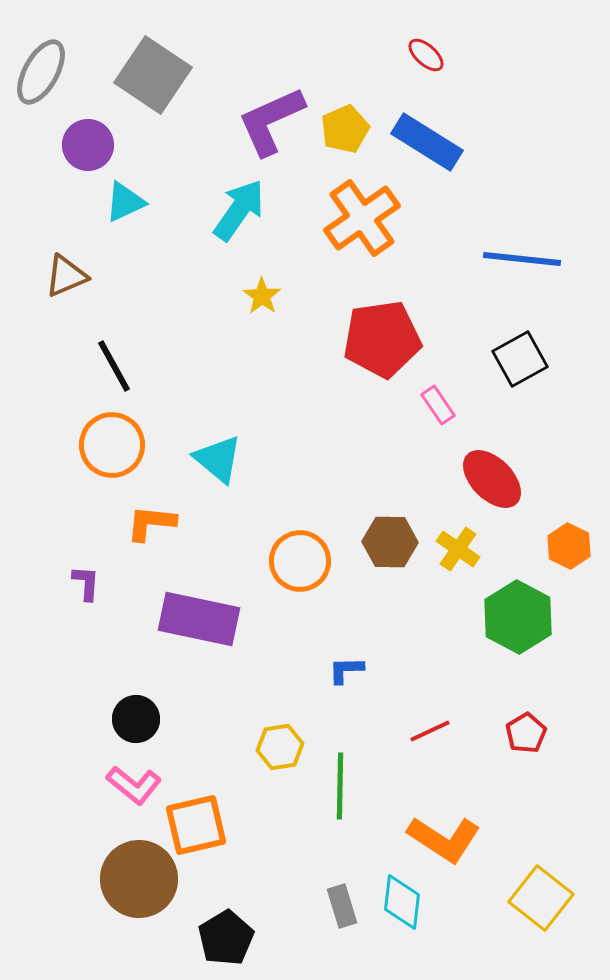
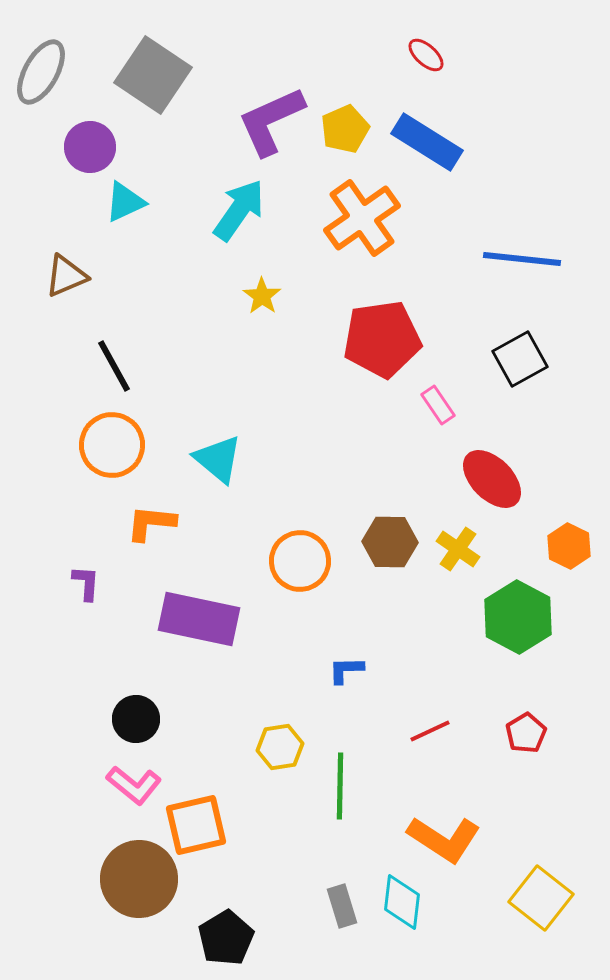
purple circle at (88, 145): moved 2 px right, 2 px down
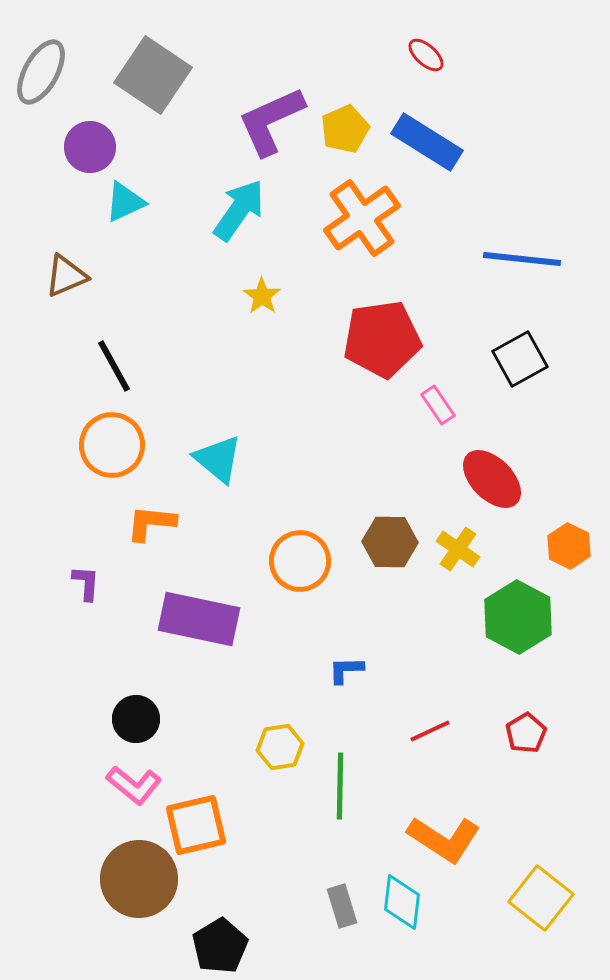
black pentagon at (226, 938): moved 6 px left, 8 px down
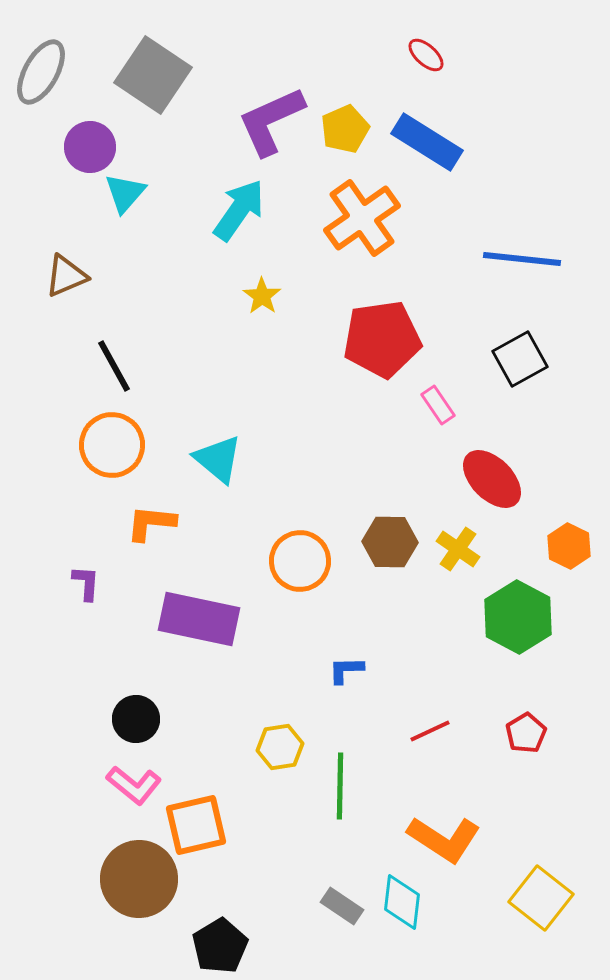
cyan triangle at (125, 202): moved 9 px up; rotated 24 degrees counterclockwise
gray rectangle at (342, 906): rotated 39 degrees counterclockwise
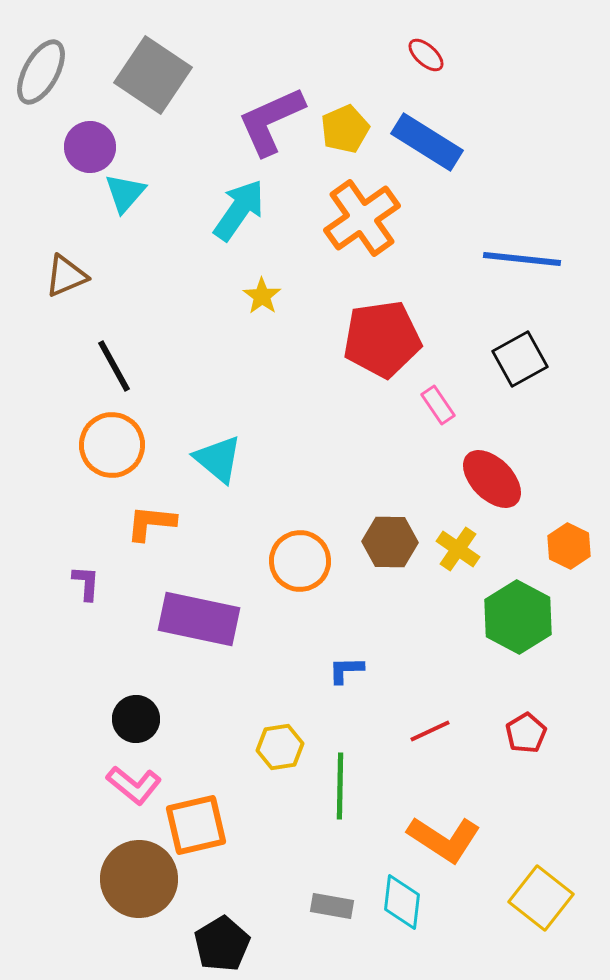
gray rectangle at (342, 906): moved 10 px left; rotated 24 degrees counterclockwise
black pentagon at (220, 946): moved 2 px right, 2 px up
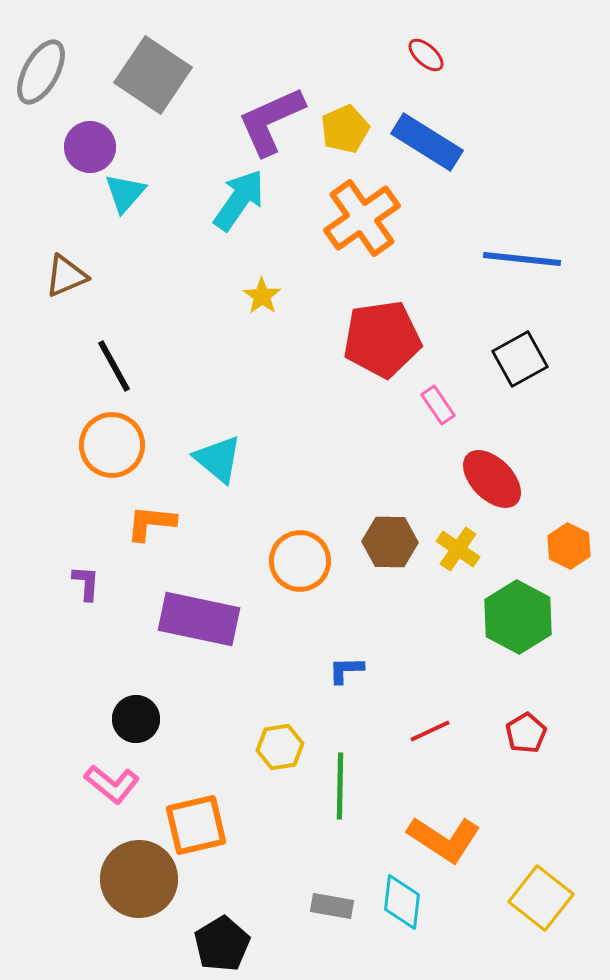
cyan arrow at (239, 210): moved 10 px up
pink L-shape at (134, 785): moved 22 px left, 1 px up
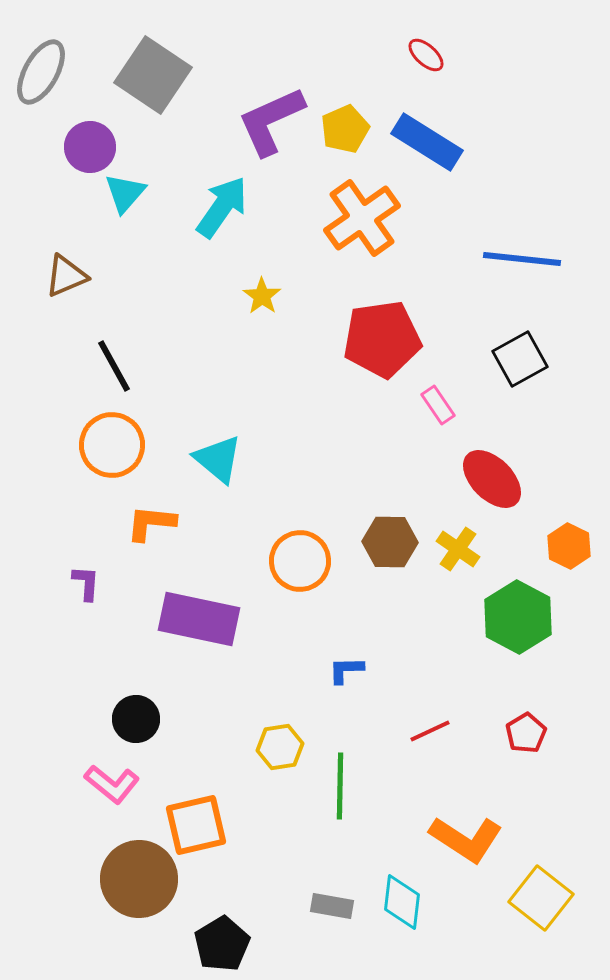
cyan arrow at (239, 200): moved 17 px left, 7 px down
orange L-shape at (444, 839): moved 22 px right
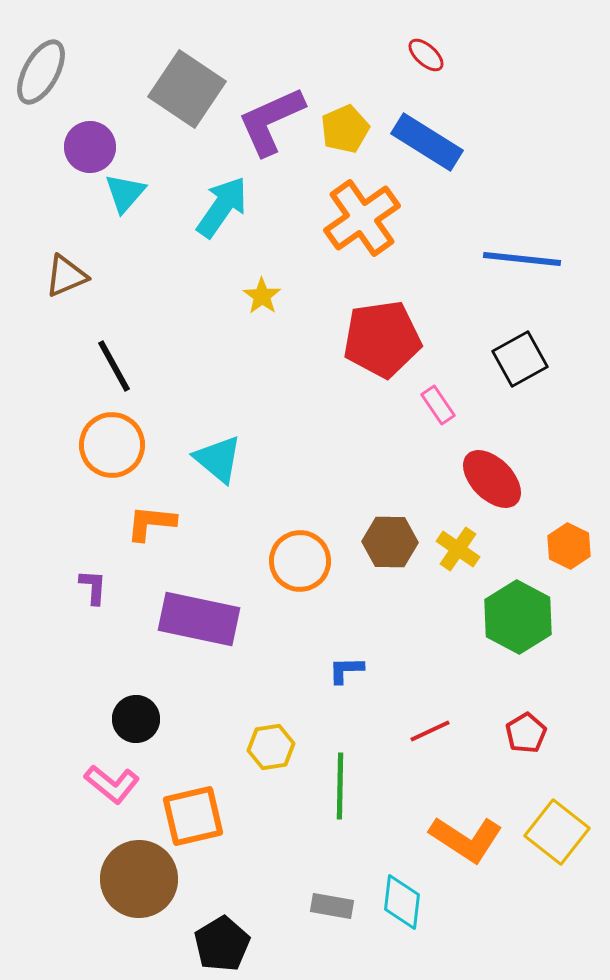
gray square at (153, 75): moved 34 px right, 14 px down
purple L-shape at (86, 583): moved 7 px right, 4 px down
yellow hexagon at (280, 747): moved 9 px left
orange square at (196, 825): moved 3 px left, 9 px up
yellow square at (541, 898): moved 16 px right, 66 px up
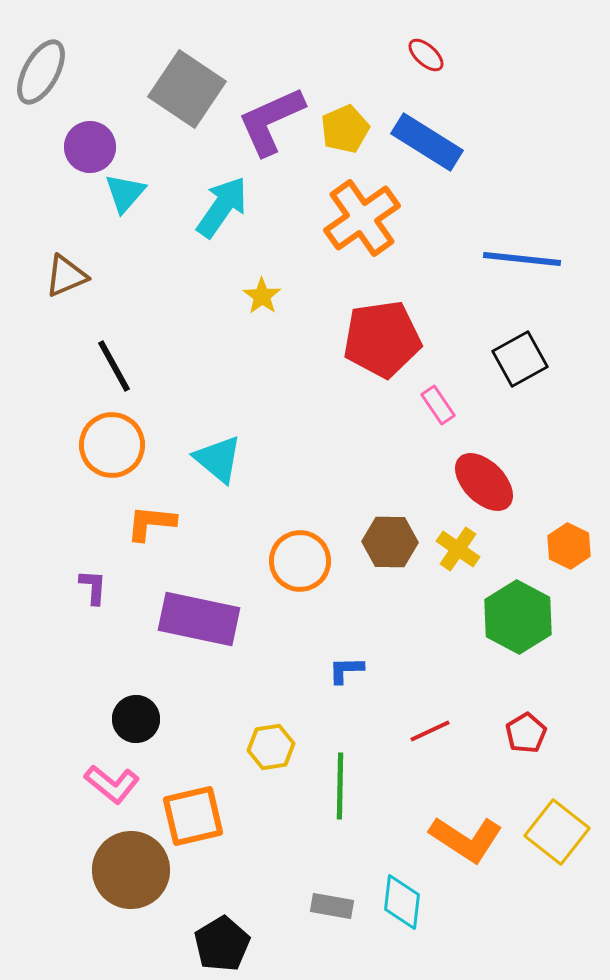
red ellipse at (492, 479): moved 8 px left, 3 px down
brown circle at (139, 879): moved 8 px left, 9 px up
